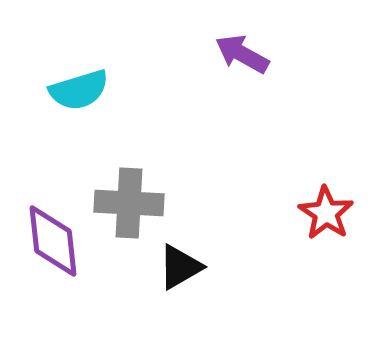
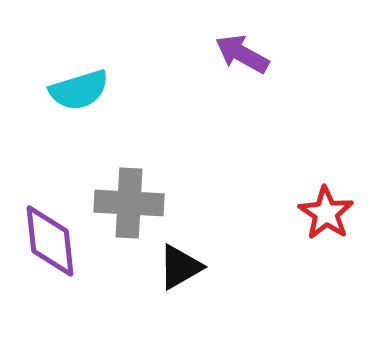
purple diamond: moved 3 px left
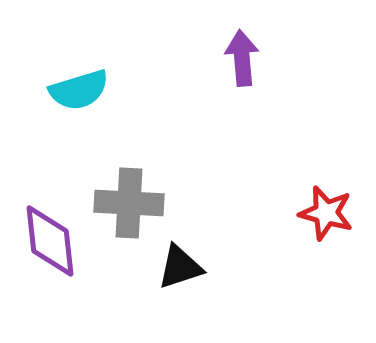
purple arrow: moved 4 px down; rotated 56 degrees clockwise
red star: rotated 18 degrees counterclockwise
black triangle: rotated 12 degrees clockwise
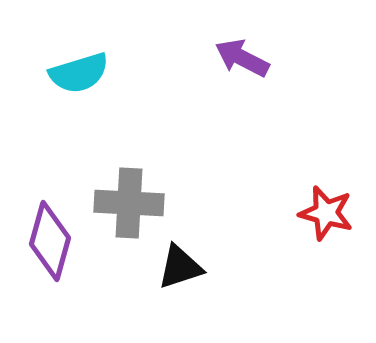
purple arrow: rotated 58 degrees counterclockwise
cyan semicircle: moved 17 px up
purple diamond: rotated 22 degrees clockwise
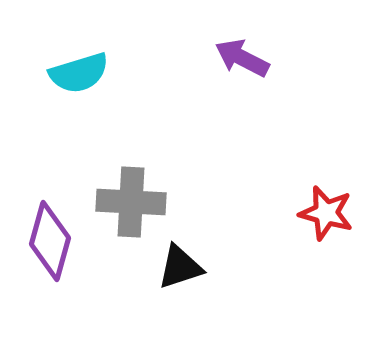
gray cross: moved 2 px right, 1 px up
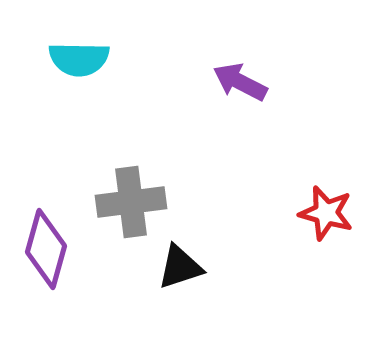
purple arrow: moved 2 px left, 24 px down
cyan semicircle: moved 14 px up; rotated 18 degrees clockwise
gray cross: rotated 10 degrees counterclockwise
purple diamond: moved 4 px left, 8 px down
